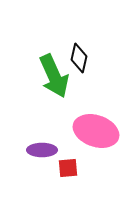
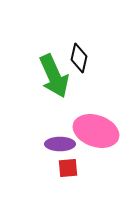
purple ellipse: moved 18 px right, 6 px up
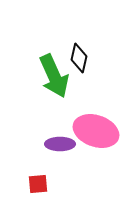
red square: moved 30 px left, 16 px down
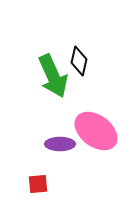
black diamond: moved 3 px down
green arrow: moved 1 px left
pink ellipse: rotated 18 degrees clockwise
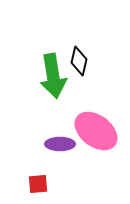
green arrow: rotated 15 degrees clockwise
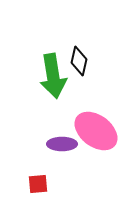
purple ellipse: moved 2 px right
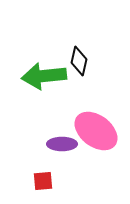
green arrow: moved 9 px left; rotated 93 degrees clockwise
red square: moved 5 px right, 3 px up
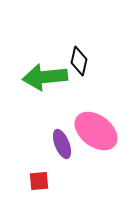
green arrow: moved 1 px right, 1 px down
purple ellipse: rotated 68 degrees clockwise
red square: moved 4 px left
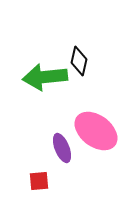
purple ellipse: moved 4 px down
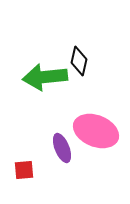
pink ellipse: rotated 15 degrees counterclockwise
red square: moved 15 px left, 11 px up
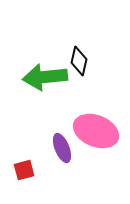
red square: rotated 10 degrees counterclockwise
